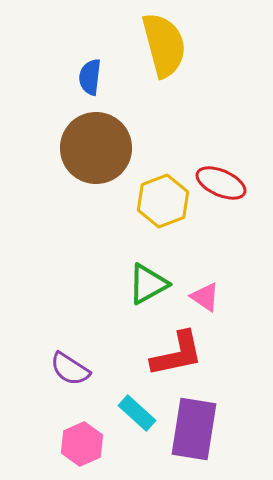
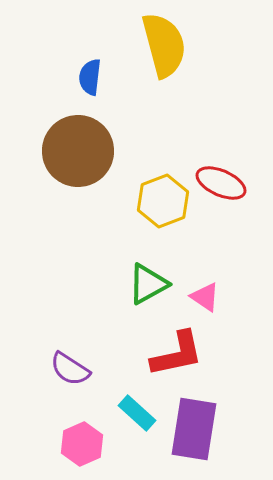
brown circle: moved 18 px left, 3 px down
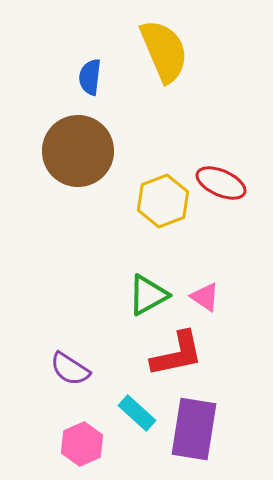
yellow semicircle: moved 6 px down; rotated 8 degrees counterclockwise
green triangle: moved 11 px down
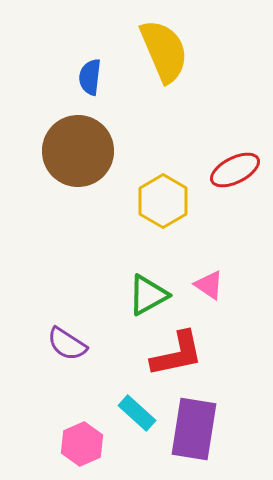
red ellipse: moved 14 px right, 13 px up; rotated 51 degrees counterclockwise
yellow hexagon: rotated 9 degrees counterclockwise
pink triangle: moved 4 px right, 12 px up
purple semicircle: moved 3 px left, 25 px up
